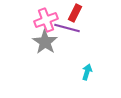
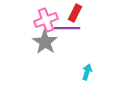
purple line: rotated 15 degrees counterclockwise
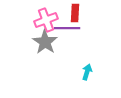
red rectangle: rotated 24 degrees counterclockwise
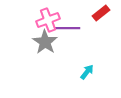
red rectangle: moved 26 px right; rotated 48 degrees clockwise
pink cross: moved 2 px right
cyan arrow: rotated 21 degrees clockwise
